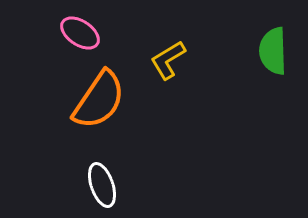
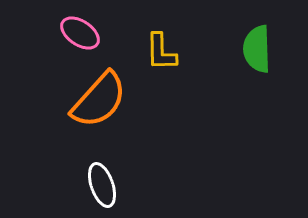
green semicircle: moved 16 px left, 2 px up
yellow L-shape: moved 7 px left, 8 px up; rotated 60 degrees counterclockwise
orange semicircle: rotated 8 degrees clockwise
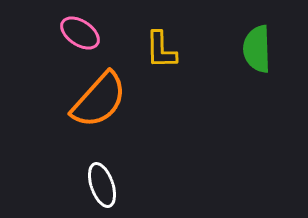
yellow L-shape: moved 2 px up
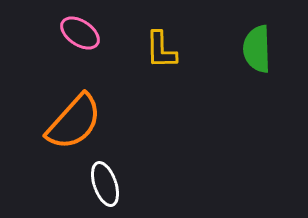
orange semicircle: moved 25 px left, 22 px down
white ellipse: moved 3 px right, 1 px up
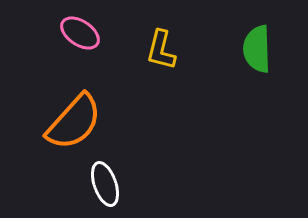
yellow L-shape: rotated 15 degrees clockwise
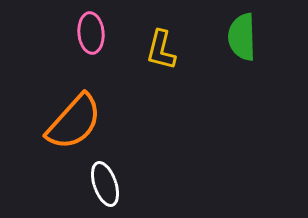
pink ellipse: moved 11 px right; rotated 51 degrees clockwise
green semicircle: moved 15 px left, 12 px up
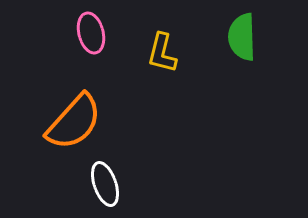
pink ellipse: rotated 9 degrees counterclockwise
yellow L-shape: moved 1 px right, 3 px down
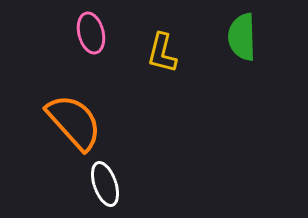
orange semicircle: rotated 84 degrees counterclockwise
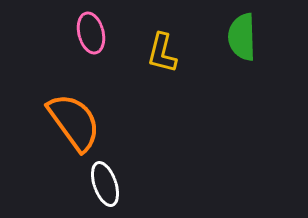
orange semicircle: rotated 6 degrees clockwise
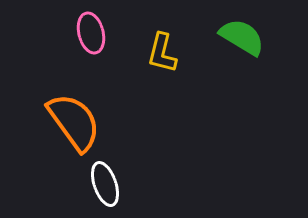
green semicircle: rotated 123 degrees clockwise
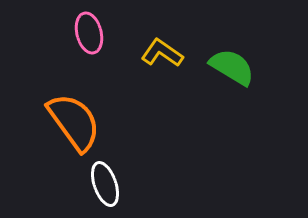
pink ellipse: moved 2 px left
green semicircle: moved 10 px left, 30 px down
yellow L-shape: rotated 111 degrees clockwise
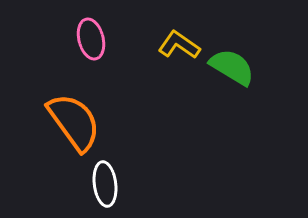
pink ellipse: moved 2 px right, 6 px down
yellow L-shape: moved 17 px right, 8 px up
white ellipse: rotated 12 degrees clockwise
